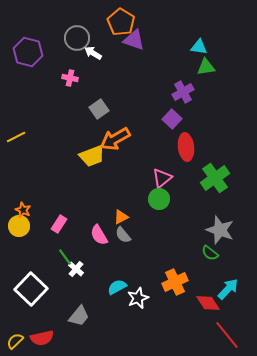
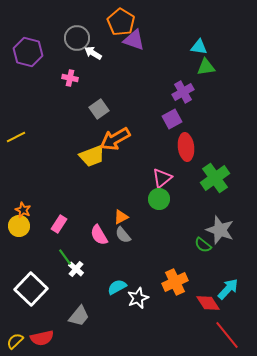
purple square: rotated 18 degrees clockwise
green semicircle: moved 7 px left, 8 px up
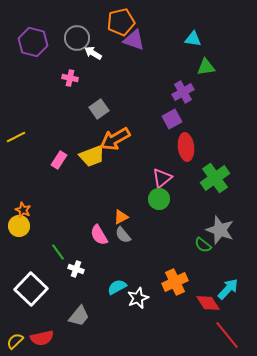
orange pentagon: rotated 28 degrees clockwise
cyan triangle: moved 6 px left, 8 px up
purple hexagon: moved 5 px right, 10 px up
pink rectangle: moved 64 px up
green line: moved 7 px left, 5 px up
white cross: rotated 21 degrees counterclockwise
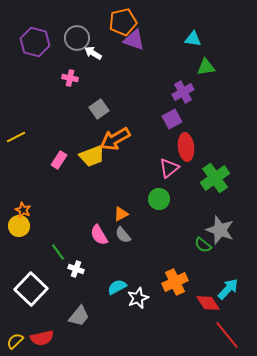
orange pentagon: moved 2 px right
purple hexagon: moved 2 px right
pink triangle: moved 7 px right, 10 px up
orange triangle: moved 3 px up
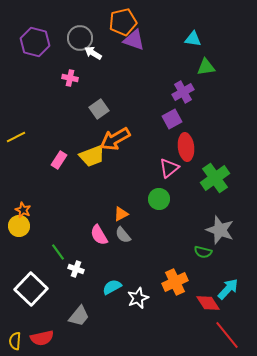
gray circle: moved 3 px right
green semicircle: moved 7 px down; rotated 24 degrees counterclockwise
cyan semicircle: moved 5 px left
yellow semicircle: rotated 42 degrees counterclockwise
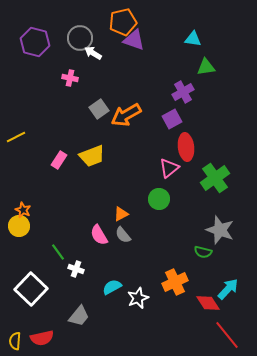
orange arrow: moved 11 px right, 24 px up
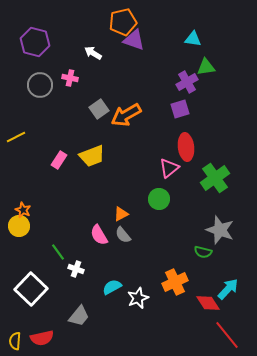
gray circle: moved 40 px left, 47 px down
purple cross: moved 4 px right, 10 px up
purple square: moved 8 px right, 10 px up; rotated 12 degrees clockwise
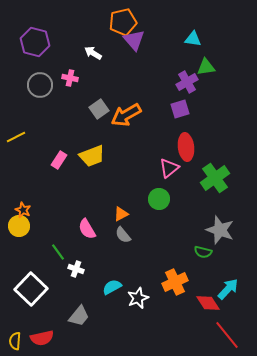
purple triangle: rotated 30 degrees clockwise
pink semicircle: moved 12 px left, 6 px up
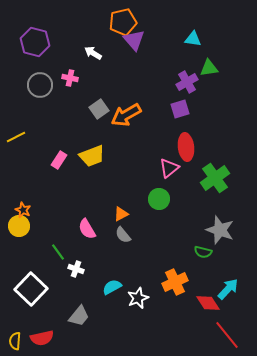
green triangle: moved 3 px right, 1 px down
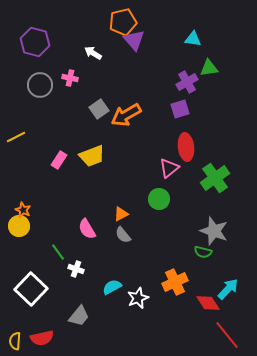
gray star: moved 6 px left, 1 px down
